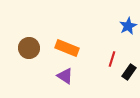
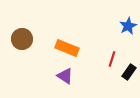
brown circle: moved 7 px left, 9 px up
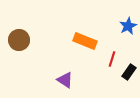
brown circle: moved 3 px left, 1 px down
orange rectangle: moved 18 px right, 7 px up
purple triangle: moved 4 px down
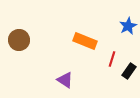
black rectangle: moved 1 px up
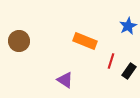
brown circle: moved 1 px down
red line: moved 1 px left, 2 px down
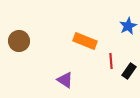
red line: rotated 21 degrees counterclockwise
